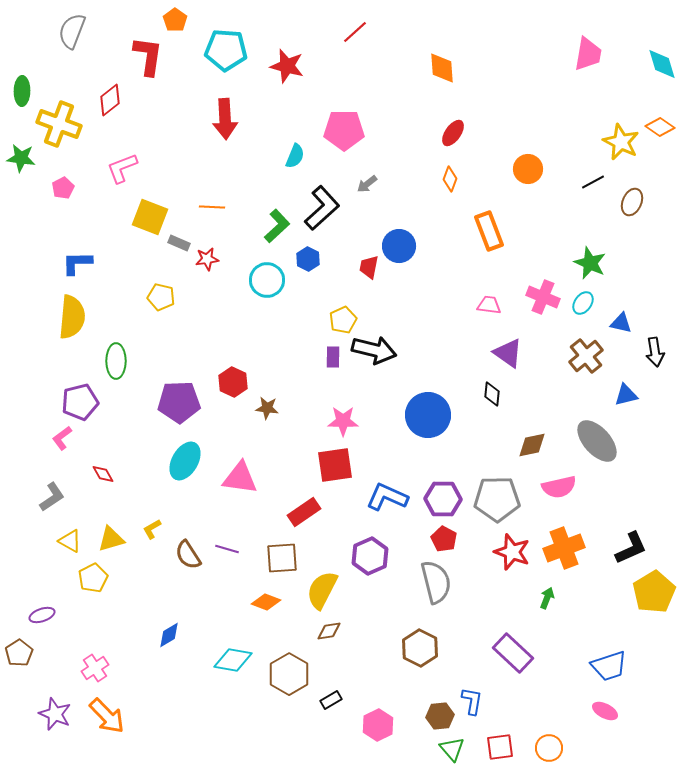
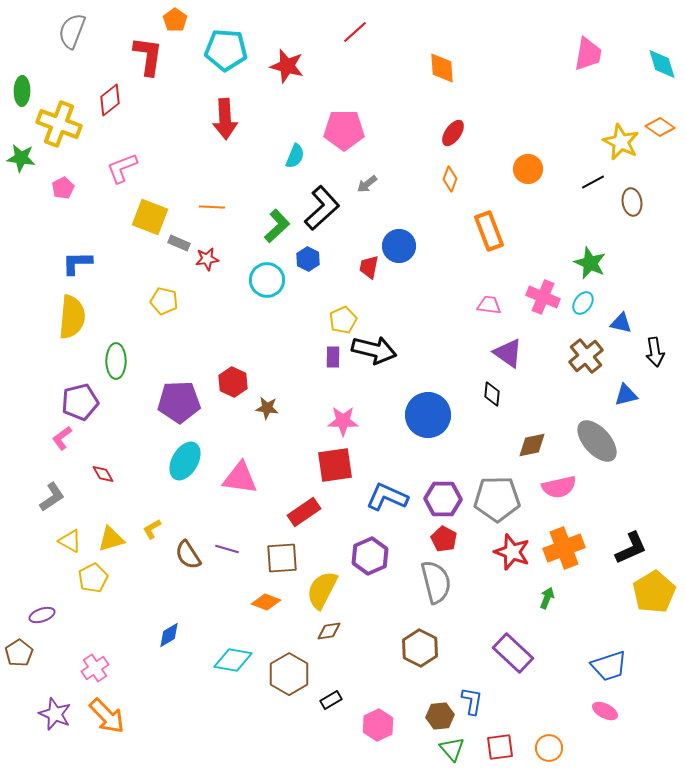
brown ellipse at (632, 202): rotated 32 degrees counterclockwise
yellow pentagon at (161, 297): moved 3 px right, 4 px down
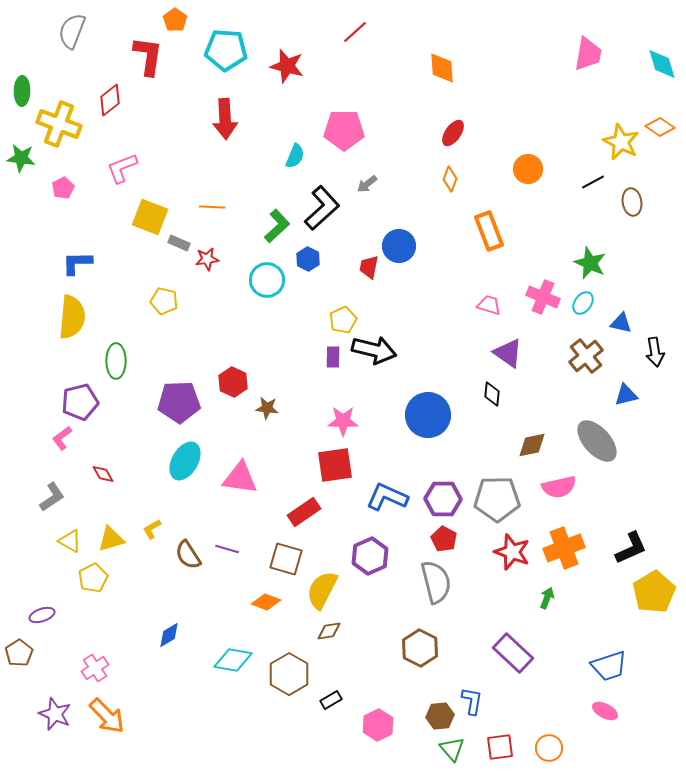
pink trapezoid at (489, 305): rotated 10 degrees clockwise
brown square at (282, 558): moved 4 px right, 1 px down; rotated 20 degrees clockwise
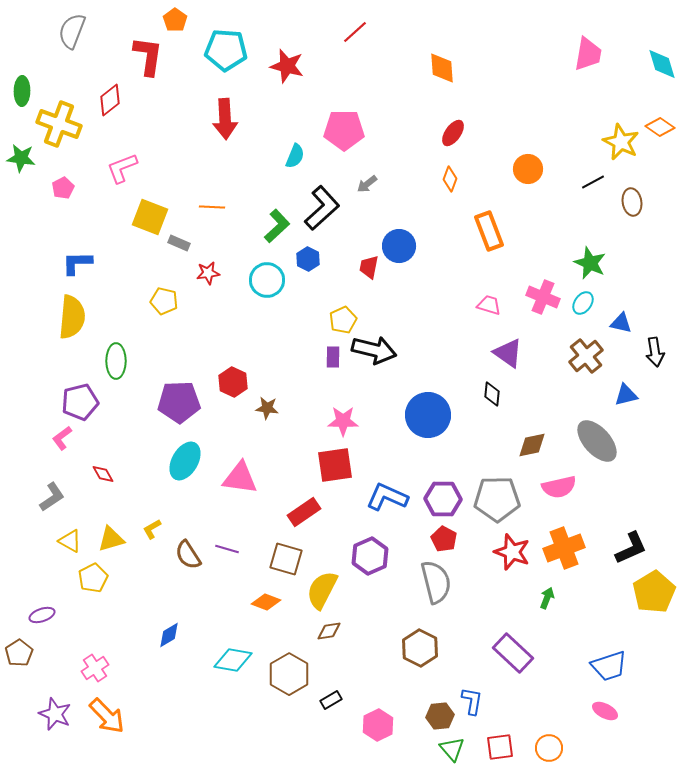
red star at (207, 259): moved 1 px right, 14 px down
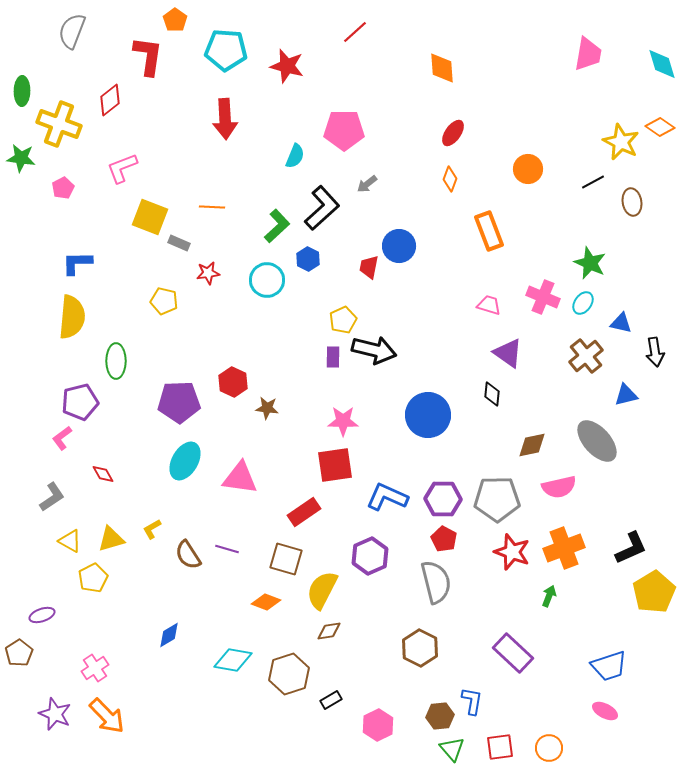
green arrow at (547, 598): moved 2 px right, 2 px up
brown hexagon at (289, 674): rotated 12 degrees clockwise
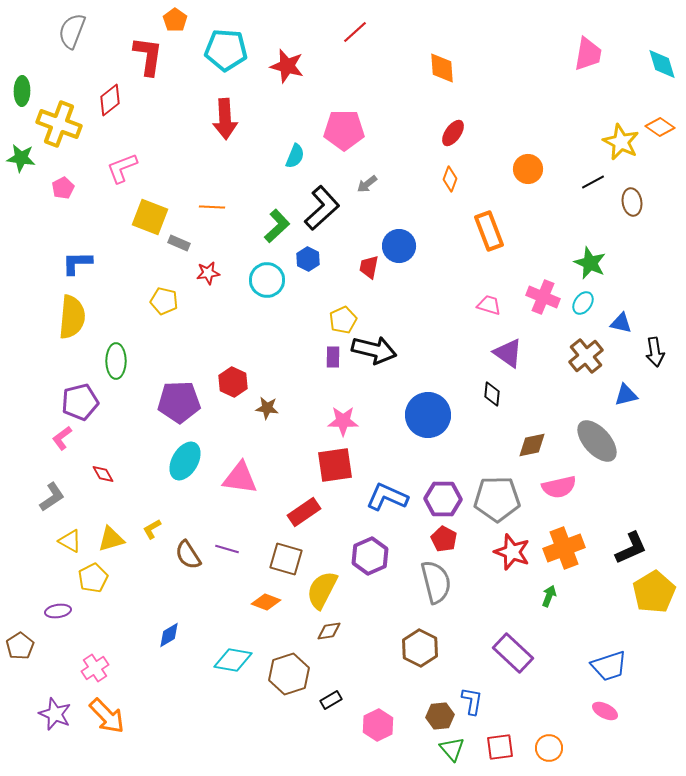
purple ellipse at (42, 615): moved 16 px right, 4 px up; rotated 10 degrees clockwise
brown pentagon at (19, 653): moved 1 px right, 7 px up
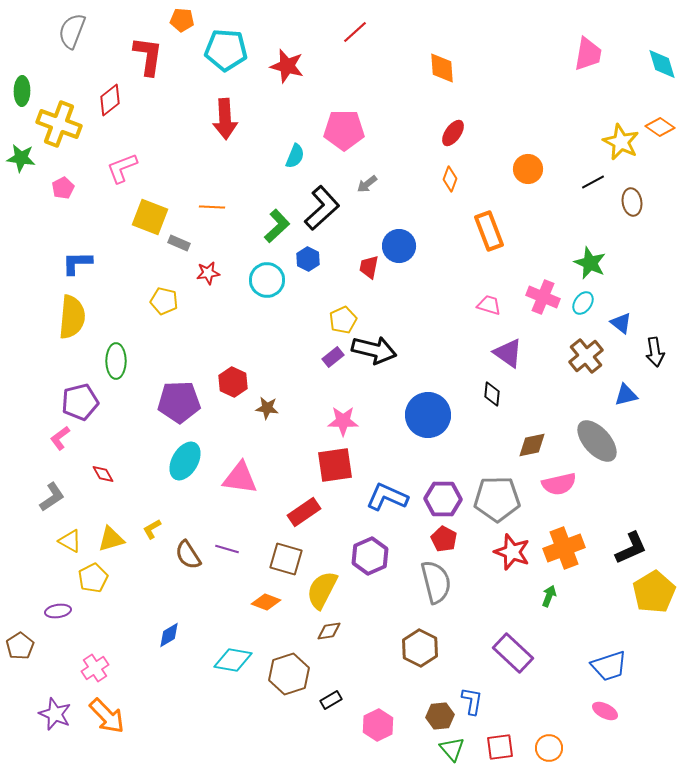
orange pentagon at (175, 20): moved 7 px right; rotated 30 degrees counterclockwise
blue triangle at (621, 323): rotated 25 degrees clockwise
purple rectangle at (333, 357): rotated 50 degrees clockwise
pink L-shape at (62, 438): moved 2 px left
pink semicircle at (559, 487): moved 3 px up
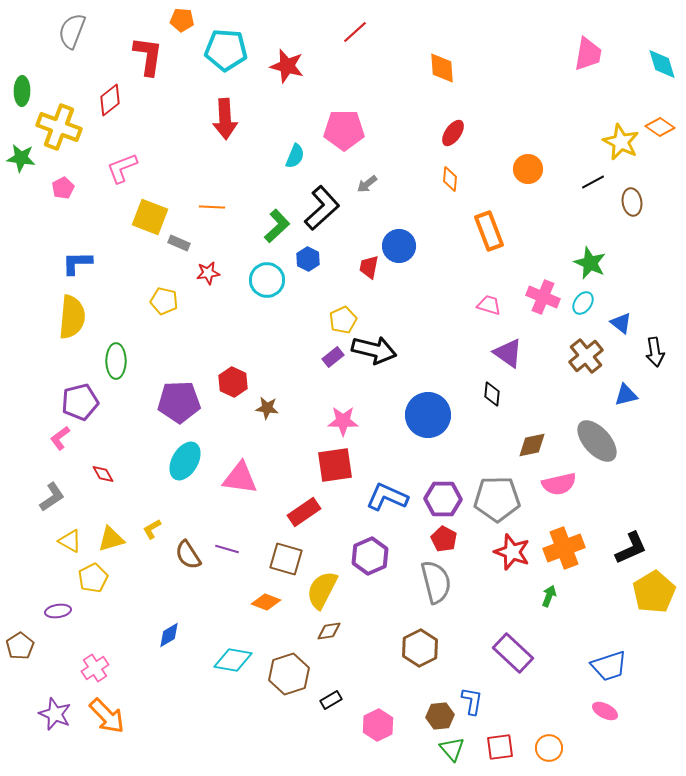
yellow cross at (59, 124): moved 3 px down
orange diamond at (450, 179): rotated 15 degrees counterclockwise
brown hexagon at (420, 648): rotated 6 degrees clockwise
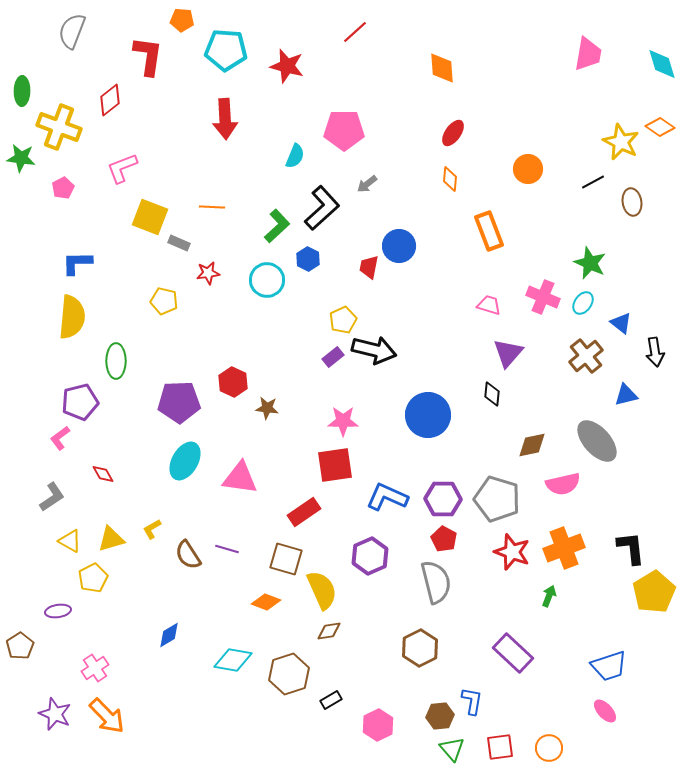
purple triangle at (508, 353): rotated 36 degrees clockwise
pink semicircle at (559, 484): moved 4 px right
gray pentagon at (497, 499): rotated 18 degrees clockwise
black L-shape at (631, 548): rotated 72 degrees counterclockwise
yellow semicircle at (322, 590): rotated 129 degrees clockwise
pink ellipse at (605, 711): rotated 20 degrees clockwise
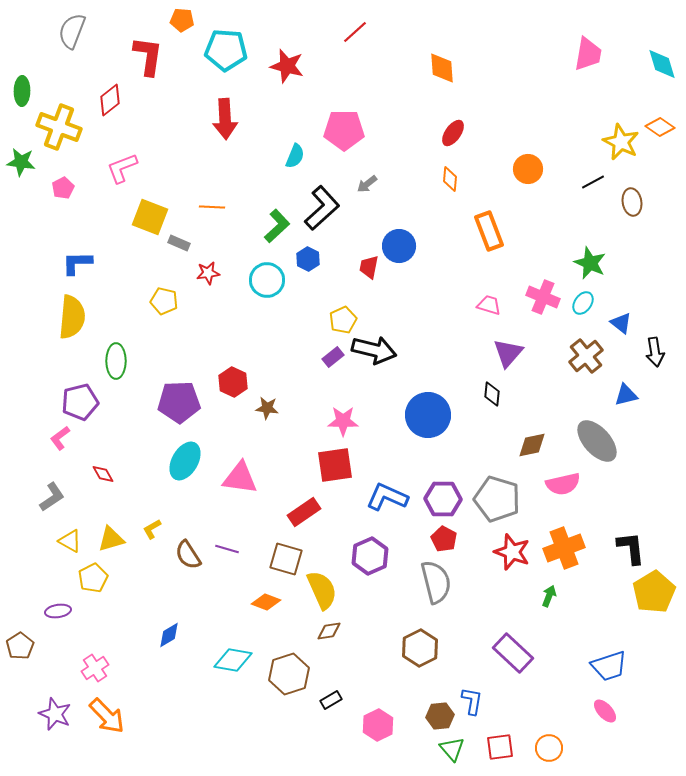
green star at (21, 158): moved 4 px down
